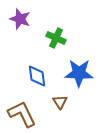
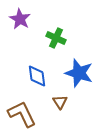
purple star: rotated 10 degrees clockwise
blue star: rotated 16 degrees clockwise
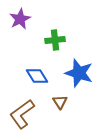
purple star: rotated 15 degrees clockwise
green cross: moved 1 px left, 2 px down; rotated 30 degrees counterclockwise
blue diamond: rotated 25 degrees counterclockwise
brown L-shape: rotated 100 degrees counterclockwise
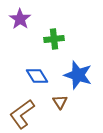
purple star: rotated 10 degrees counterclockwise
green cross: moved 1 px left, 1 px up
blue star: moved 1 px left, 2 px down
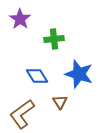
blue star: moved 1 px right, 1 px up
